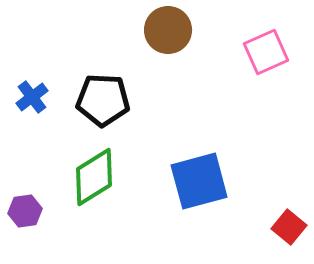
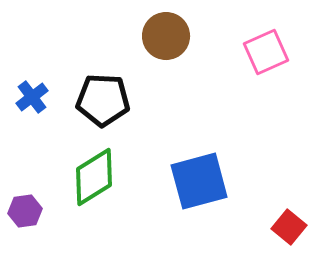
brown circle: moved 2 px left, 6 px down
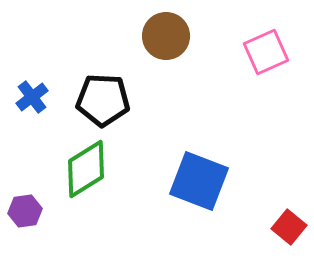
green diamond: moved 8 px left, 8 px up
blue square: rotated 36 degrees clockwise
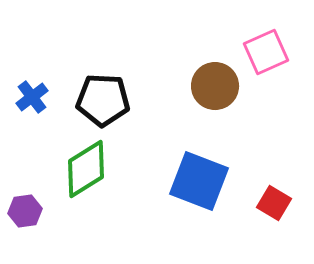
brown circle: moved 49 px right, 50 px down
red square: moved 15 px left, 24 px up; rotated 8 degrees counterclockwise
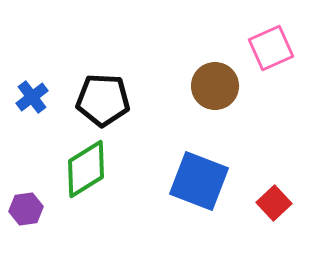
pink square: moved 5 px right, 4 px up
red square: rotated 16 degrees clockwise
purple hexagon: moved 1 px right, 2 px up
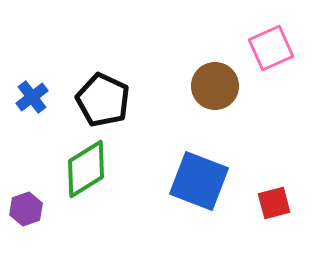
black pentagon: rotated 22 degrees clockwise
red square: rotated 28 degrees clockwise
purple hexagon: rotated 12 degrees counterclockwise
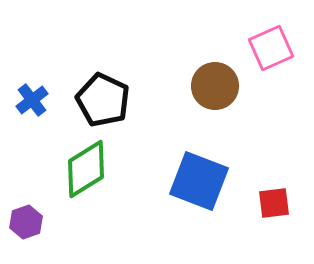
blue cross: moved 3 px down
red square: rotated 8 degrees clockwise
purple hexagon: moved 13 px down
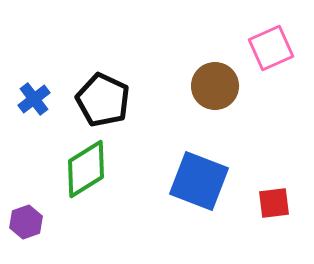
blue cross: moved 2 px right, 1 px up
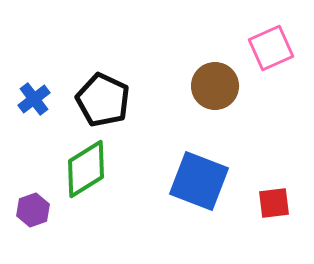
purple hexagon: moved 7 px right, 12 px up
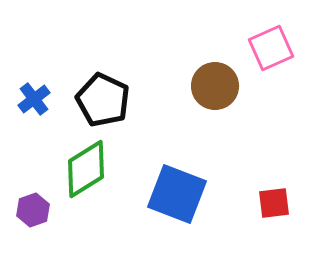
blue square: moved 22 px left, 13 px down
